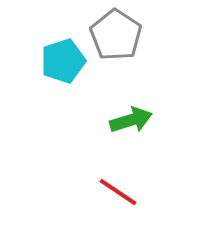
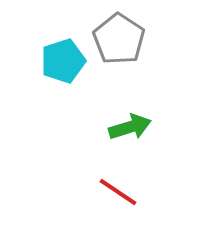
gray pentagon: moved 3 px right, 4 px down
green arrow: moved 1 px left, 7 px down
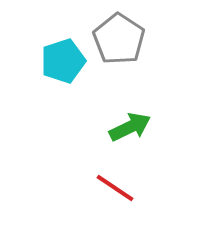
green arrow: rotated 9 degrees counterclockwise
red line: moved 3 px left, 4 px up
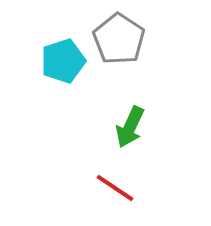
green arrow: rotated 141 degrees clockwise
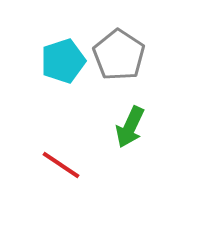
gray pentagon: moved 16 px down
red line: moved 54 px left, 23 px up
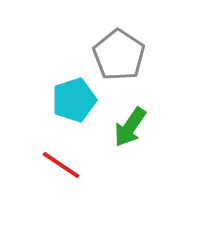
cyan pentagon: moved 11 px right, 39 px down
green arrow: rotated 9 degrees clockwise
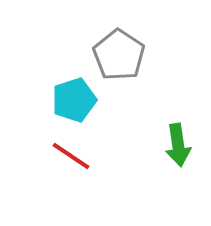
green arrow: moved 48 px right, 18 px down; rotated 42 degrees counterclockwise
red line: moved 10 px right, 9 px up
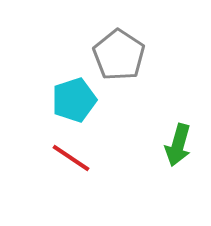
green arrow: rotated 24 degrees clockwise
red line: moved 2 px down
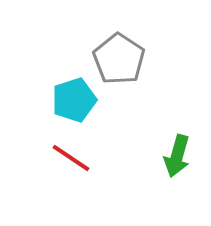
gray pentagon: moved 4 px down
green arrow: moved 1 px left, 11 px down
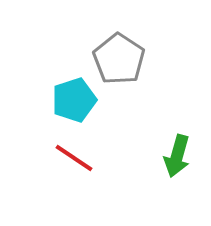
red line: moved 3 px right
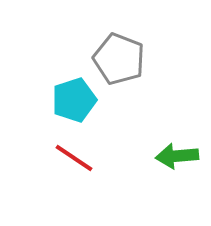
gray pentagon: rotated 12 degrees counterclockwise
green arrow: rotated 69 degrees clockwise
